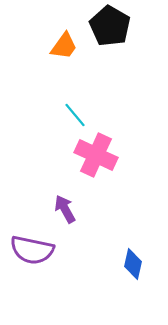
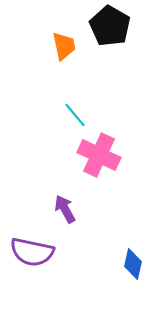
orange trapezoid: rotated 48 degrees counterclockwise
pink cross: moved 3 px right
purple semicircle: moved 2 px down
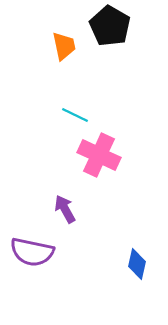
cyan line: rotated 24 degrees counterclockwise
blue diamond: moved 4 px right
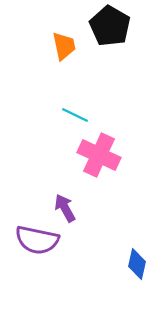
purple arrow: moved 1 px up
purple semicircle: moved 5 px right, 12 px up
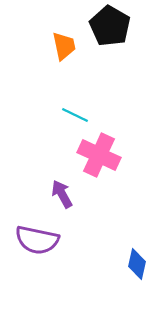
purple arrow: moved 3 px left, 14 px up
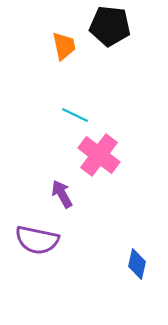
black pentagon: rotated 24 degrees counterclockwise
pink cross: rotated 12 degrees clockwise
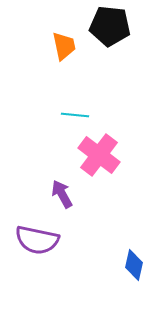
cyan line: rotated 20 degrees counterclockwise
blue diamond: moved 3 px left, 1 px down
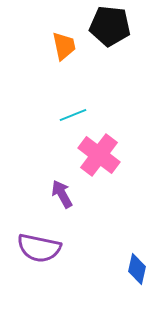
cyan line: moved 2 px left; rotated 28 degrees counterclockwise
purple semicircle: moved 2 px right, 8 px down
blue diamond: moved 3 px right, 4 px down
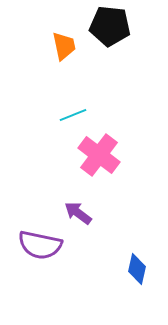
purple arrow: moved 16 px right, 19 px down; rotated 24 degrees counterclockwise
purple semicircle: moved 1 px right, 3 px up
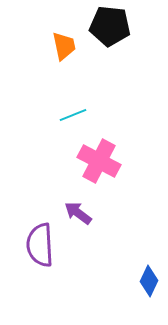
pink cross: moved 6 px down; rotated 9 degrees counterclockwise
purple semicircle: rotated 75 degrees clockwise
blue diamond: moved 12 px right, 12 px down; rotated 12 degrees clockwise
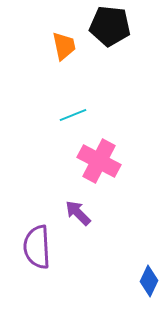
purple arrow: rotated 8 degrees clockwise
purple semicircle: moved 3 px left, 2 px down
